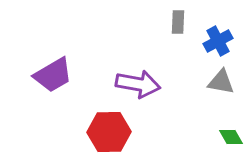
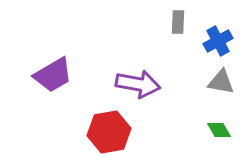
red hexagon: rotated 9 degrees counterclockwise
green diamond: moved 12 px left, 7 px up
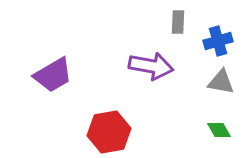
blue cross: rotated 12 degrees clockwise
purple arrow: moved 13 px right, 18 px up
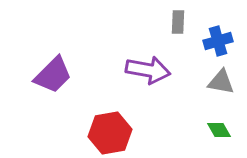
purple arrow: moved 3 px left, 4 px down
purple trapezoid: rotated 15 degrees counterclockwise
red hexagon: moved 1 px right, 1 px down
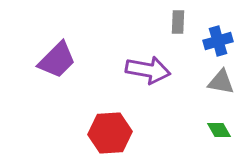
purple trapezoid: moved 4 px right, 15 px up
red hexagon: rotated 6 degrees clockwise
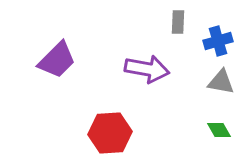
purple arrow: moved 1 px left, 1 px up
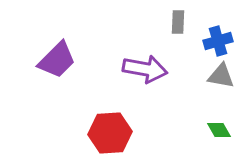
purple arrow: moved 2 px left
gray triangle: moved 6 px up
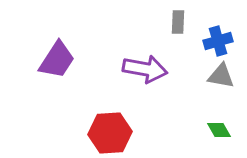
purple trapezoid: rotated 12 degrees counterclockwise
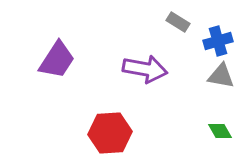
gray rectangle: rotated 60 degrees counterclockwise
green diamond: moved 1 px right, 1 px down
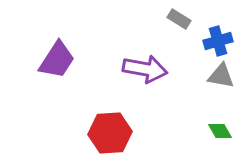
gray rectangle: moved 1 px right, 3 px up
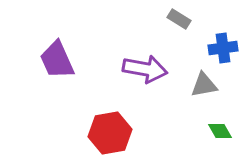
blue cross: moved 5 px right, 7 px down; rotated 8 degrees clockwise
purple trapezoid: rotated 123 degrees clockwise
gray triangle: moved 17 px left, 9 px down; rotated 20 degrees counterclockwise
red hexagon: rotated 6 degrees counterclockwise
